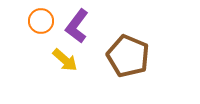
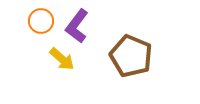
brown pentagon: moved 3 px right
yellow arrow: moved 3 px left, 1 px up
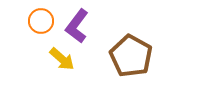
brown pentagon: rotated 6 degrees clockwise
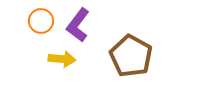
purple L-shape: moved 1 px right, 1 px up
yellow arrow: rotated 36 degrees counterclockwise
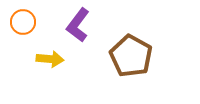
orange circle: moved 18 px left, 1 px down
yellow arrow: moved 12 px left
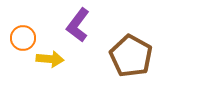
orange circle: moved 16 px down
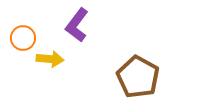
purple L-shape: moved 1 px left
brown pentagon: moved 7 px right, 21 px down
